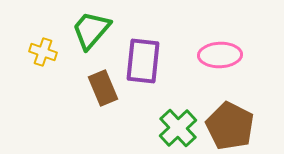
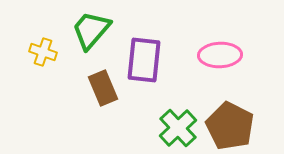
purple rectangle: moved 1 px right, 1 px up
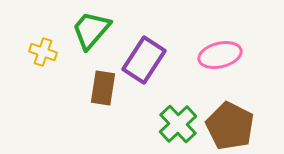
pink ellipse: rotated 12 degrees counterclockwise
purple rectangle: rotated 27 degrees clockwise
brown rectangle: rotated 32 degrees clockwise
green cross: moved 4 px up
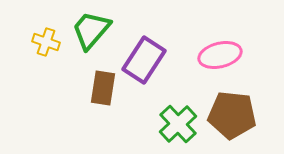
yellow cross: moved 3 px right, 10 px up
brown pentagon: moved 2 px right, 11 px up; rotated 21 degrees counterclockwise
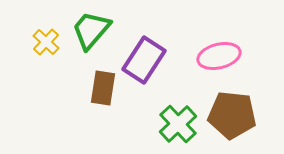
yellow cross: rotated 24 degrees clockwise
pink ellipse: moved 1 px left, 1 px down
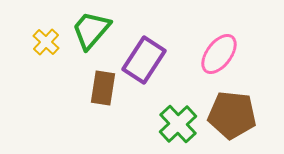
pink ellipse: moved 2 px up; rotated 39 degrees counterclockwise
